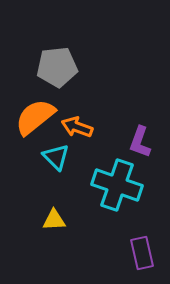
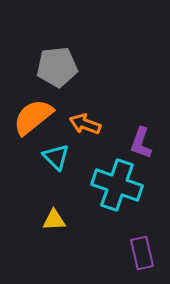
orange semicircle: moved 2 px left
orange arrow: moved 8 px right, 3 px up
purple L-shape: moved 1 px right, 1 px down
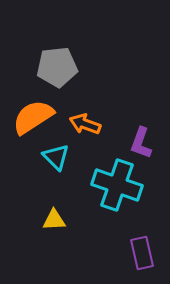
orange semicircle: rotated 6 degrees clockwise
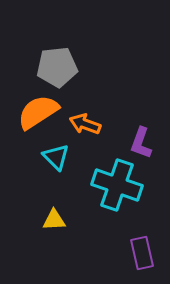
orange semicircle: moved 5 px right, 5 px up
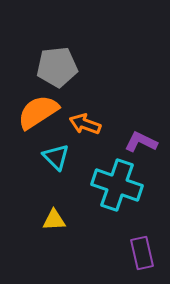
purple L-shape: moved 1 px up; rotated 96 degrees clockwise
